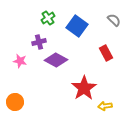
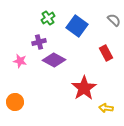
purple diamond: moved 2 px left
yellow arrow: moved 1 px right, 2 px down; rotated 16 degrees clockwise
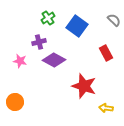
red star: moved 2 px up; rotated 20 degrees counterclockwise
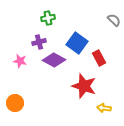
green cross: rotated 24 degrees clockwise
blue square: moved 17 px down
red rectangle: moved 7 px left, 5 px down
orange circle: moved 1 px down
yellow arrow: moved 2 px left
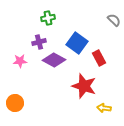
pink star: rotated 16 degrees counterclockwise
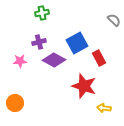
green cross: moved 6 px left, 5 px up
blue square: rotated 25 degrees clockwise
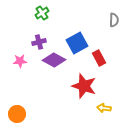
green cross: rotated 24 degrees counterclockwise
gray semicircle: rotated 48 degrees clockwise
orange circle: moved 2 px right, 11 px down
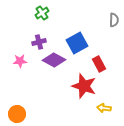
red rectangle: moved 6 px down
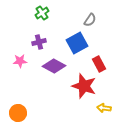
gray semicircle: moved 24 px left; rotated 32 degrees clockwise
purple diamond: moved 6 px down
orange circle: moved 1 px right, 1 px up
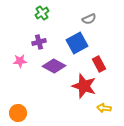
gray semicircle: moved 1 px left, 1 px up; rotated 32 degrees clockwise
